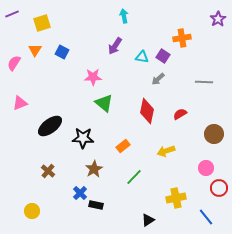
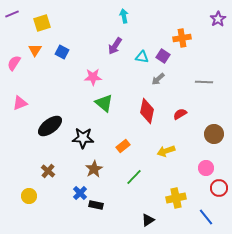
yellow circle: moved 3 px left, 15 px up
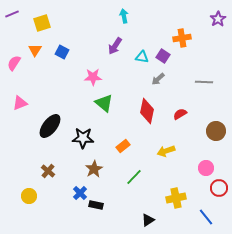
black ellipse: rotated 15 degrees counterclockwise
brown circle: moved 2 px right, 3 px up
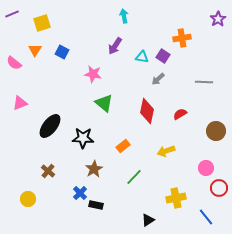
pink semicircle: rotated 84 degrees counterclockwise
pink star: moved 3 px up; rotated 12 degrees clockwise
yellow circle: moved 1 px left, 3 px down
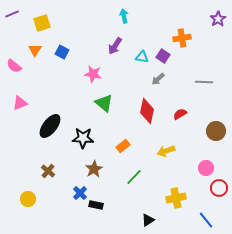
pink semicircle: moved 3 px down
blue line: moved 3 px down
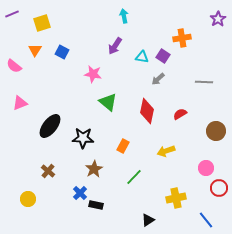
green triangle: moved 4 px right, 1 px up
orange rectangle: rotated 24 degrees counterclockwise
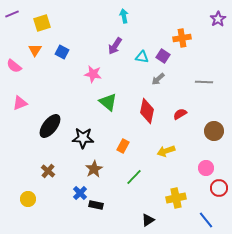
brown circle: moved 2 px left
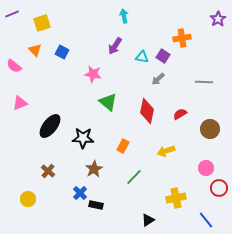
orange triangle: rotated 16 degrees counterclockwise
brown circle: moved 4 px left, 2 px up
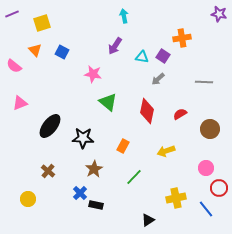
purple star: moved 1 px right, 5 px up; rotated 28 degrees counterclockwise
blue line: moved 11 px up
